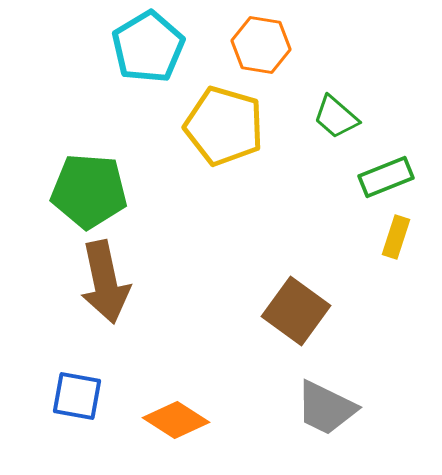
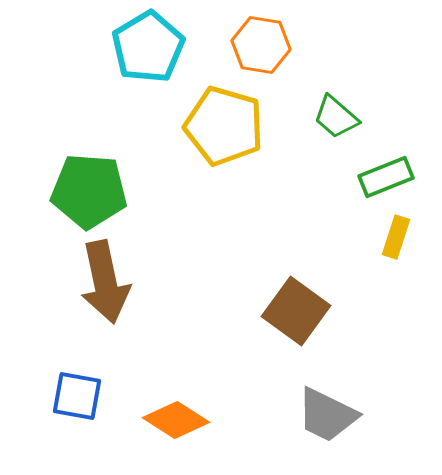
gray trapezoid: moved 1 px right, 7 px down
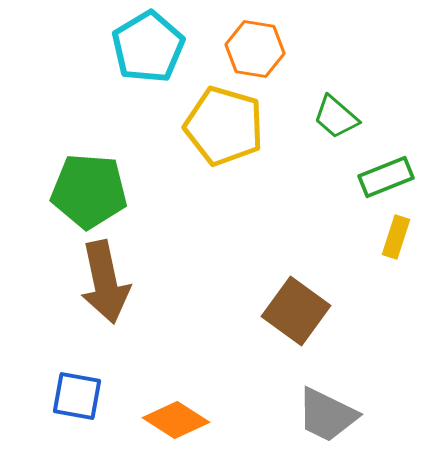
orange hexagon: moved 6 px left, 4 px down
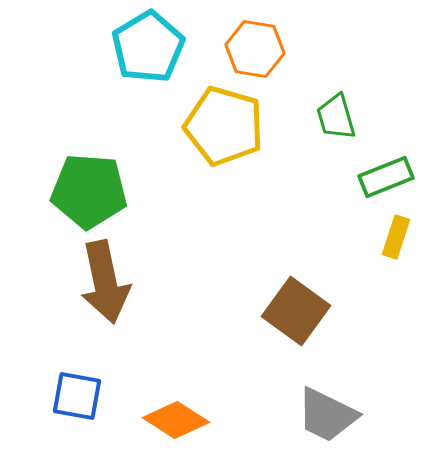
green trapezoid: rotated 33 degrees clockwise
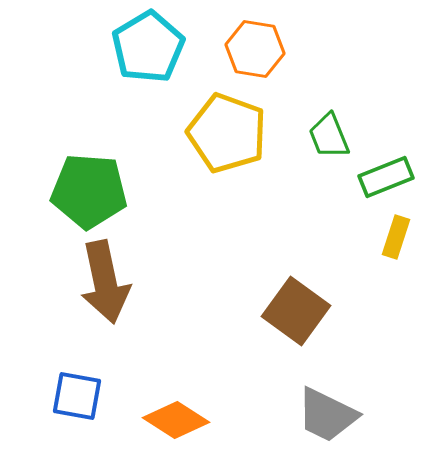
green trapezoid: moved 7 px left, 19 px down; rotated 6 degrees counterclockwise
yellow pentagon: moved 3 px right, 7 px down; rotated 4 degrees clockwise
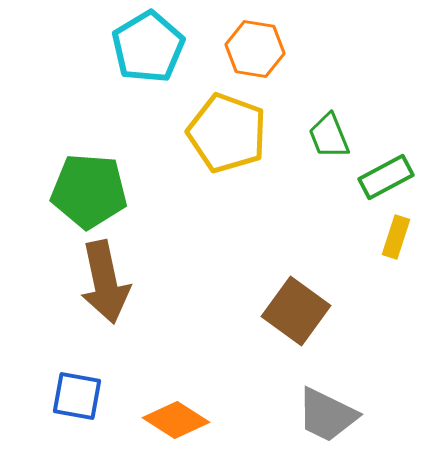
green rectangle: rotated 6 degrees counterclockwise
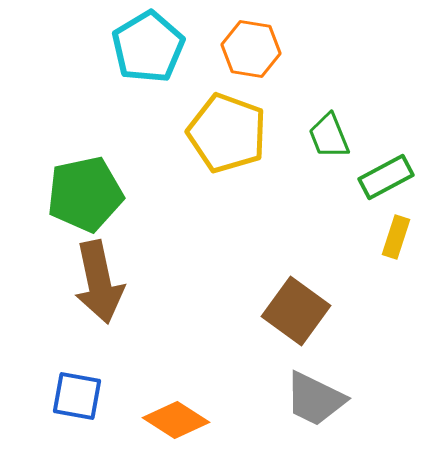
orange hexagon: moved 4 px left
green pentagon: moved 4 px left, 3 px down; rotated 16 degrees counterclockwise
brown arrow: moved 6 px left
gray trapezoid: moved 12 px left, 16 px up
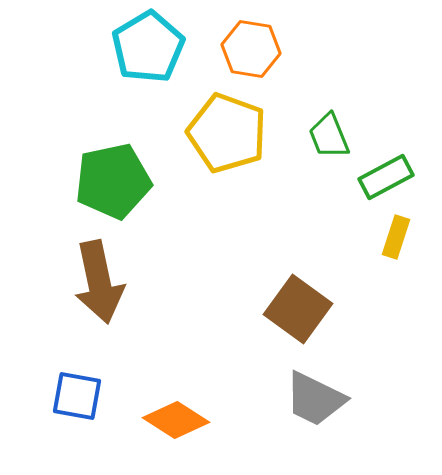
green pentagon: moved 28 px right, 13 px up
brown square: moved 2 px right, 2 px up
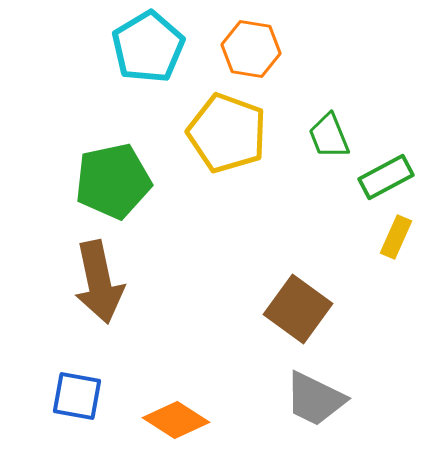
yellow rectangle: rotated 6 degrees clockwise
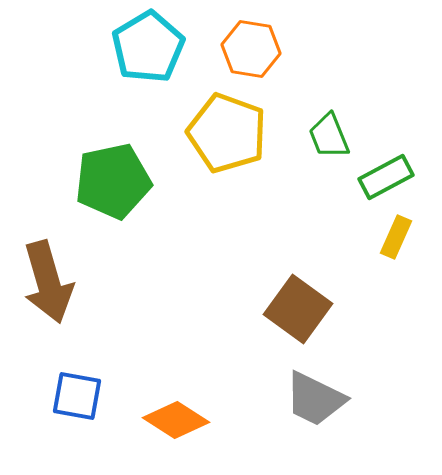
brown arrow: moved 51 px left; rotated 4 degrees counterclockwise
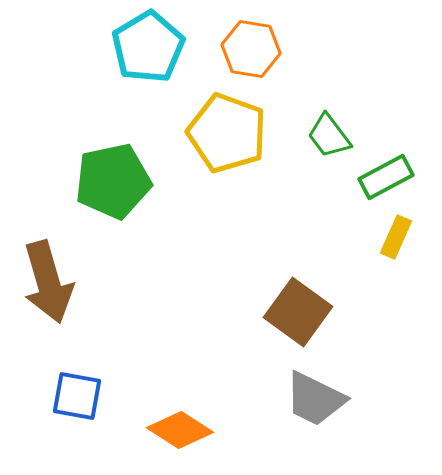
green trapezoid: rotated 15 degrees counterclockwise
brown square: moved 3 px down
orange diamond: moved 4 px right, 10 px down
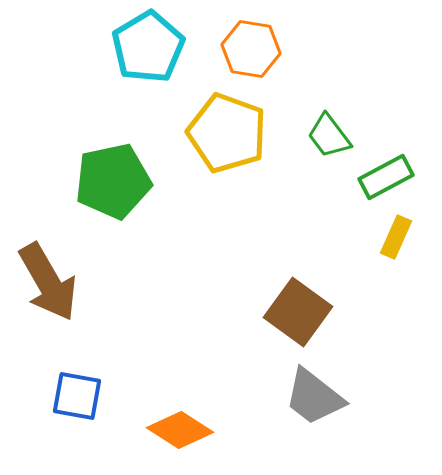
brown arrow: rotated 14 degrees counterclockwise
gray trapezoid: moved 1 px left, 2 px up; rotated 12 degrees clockwise
